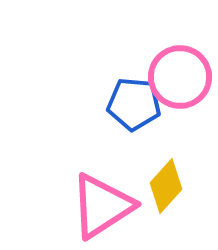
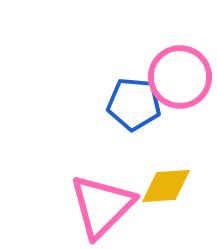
yellow diamond: rotated 44 degrees clockwise
pink triangle: rotated 12 degrees counterclockwise
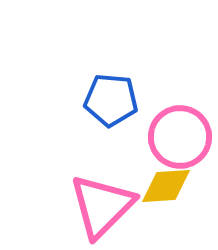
pink circle: moved 60 px down
blue pentagon: moved 23 px left, 4 px up
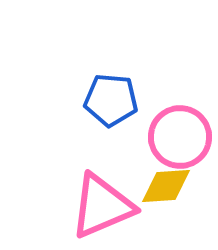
pink triangle: rotated 22 degrees clockwise
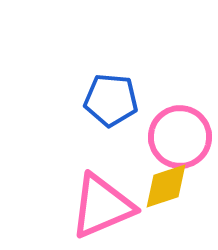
yellow diamond: rotated 14 degrees counterclockwise
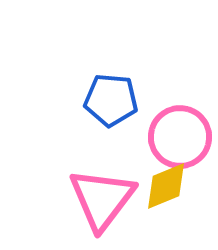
yellow diamond: rotated 4 degrees counterclockwise
pink triangle: moved 7 px up; rotated 30 degrees counterclockwise
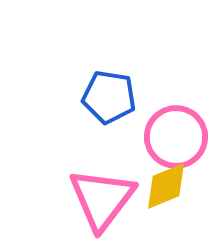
blue pentagon: moved 2 px left, 3 px up; rotated 4 degrees clockwise
pink circle: moved 4 px left
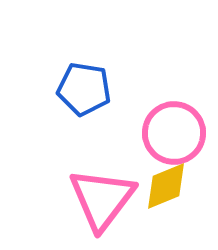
blue pentagon: moved 25 px left, 8 px up
pink circle: moved 2 px left, 4 px up
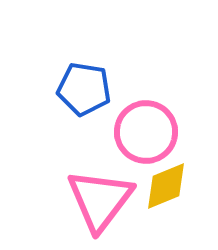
pink circle: moved 28 px left, 1 px up
pink triangle: moved 2 px left, 1 px down
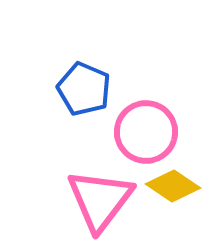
blue pentagon: rotated 14 degrees clockwise
yellow diamond: moved 7 px right; rotated 56 degrees clockwise
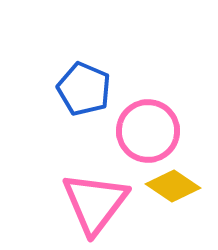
pink circle: moved 2 px right, 1 px up
pink triangle: moved 5 px left, 3 px down
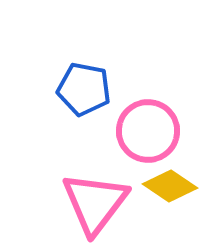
blue pentagon: rotated 12 degrees counterclockwise
yellow diamond: moved 3 px left
